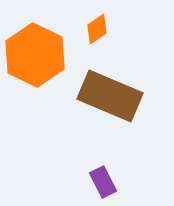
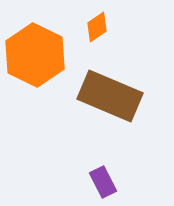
orange diamond: moved 2 px up
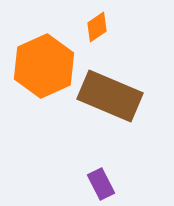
orange hexagon: moved 9 px right, 11 px down; rotated 10 degrees clockwise
purple rectangle: moved 2 px left, 2 px down
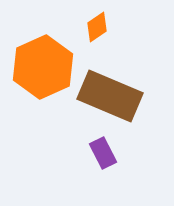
orange hexagon: moved 1 px left, 1 px down
purple rectangle: moved 2 px right, 31 px up
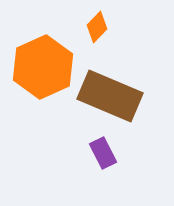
orange diamond: rotated 12 degrees counterclockwise
